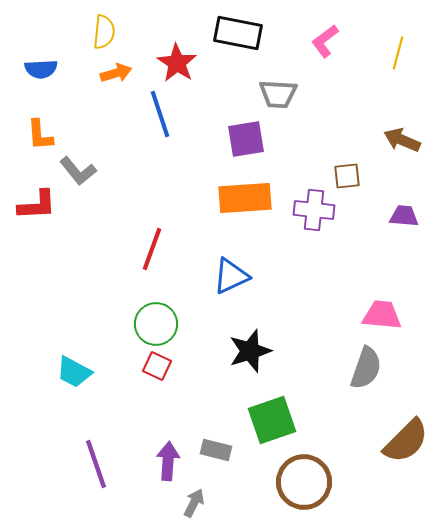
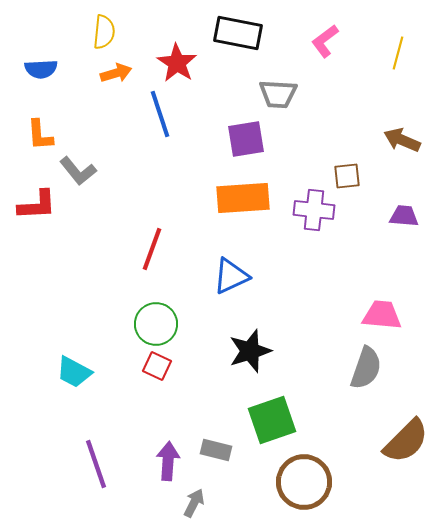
orange rectangle: moved 2 px left
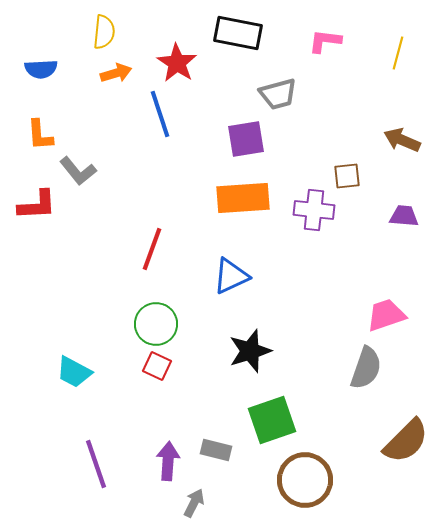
pink L-shape: rotated 44 degrees clockwise
gray trapezoid: rotated 18 degrees counterclockwise
pink trapezoid: moved 4 px right; rotated 24 degrees counterclockwise
brown circle: moved 1 px right, 2 px up
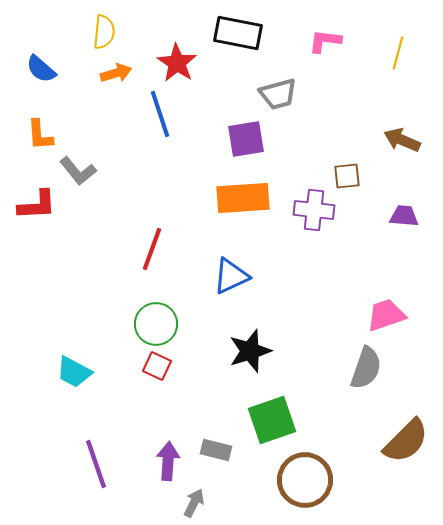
blue semicircle: rotated 44 degrees clockwise
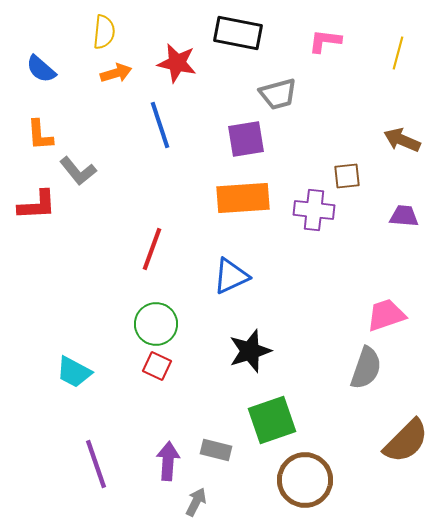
red star: rotated 21 degrees counterclockwise
blue line: moved 11 px down
gray arrow: moved 2 px right, 1 px up
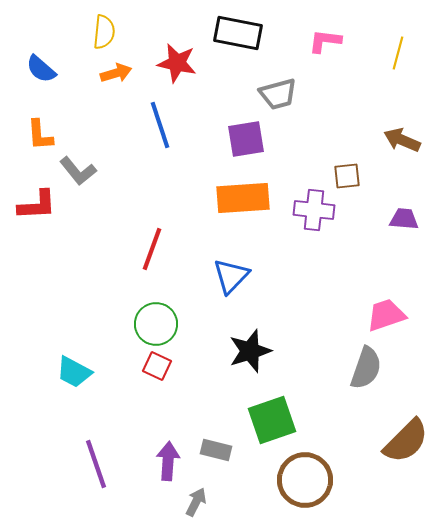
purple trapezoid: moved 3 px down
blue triangle: rotated 21 degrees counterclockwise
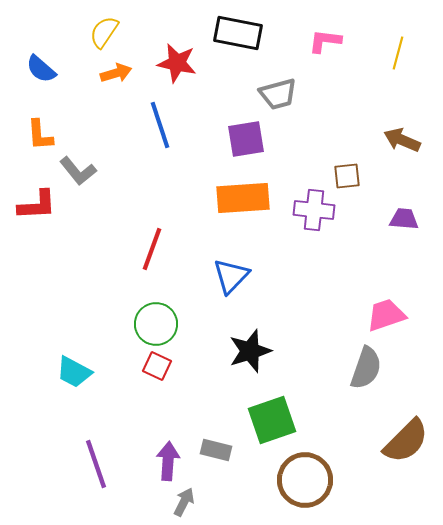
yellow semicircle: rotated 152 degrees counterclockwise
gray arrow: moved 12 px left
